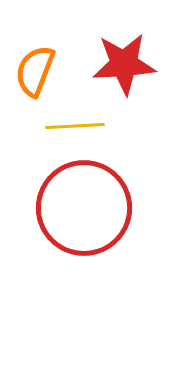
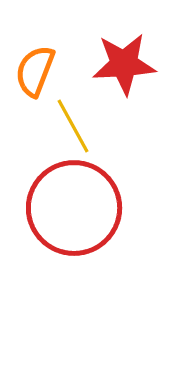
yellow line: moved 2 px left; rotated 64 degrees clockwise
red circle: moved 10 px left
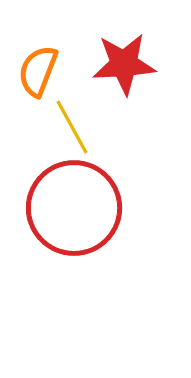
orange semicircle: moved 3 px right
yellow line: moved 1 px left, 1 px down
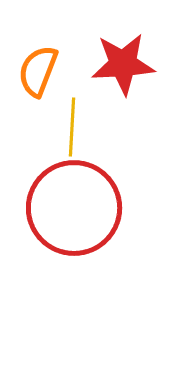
red star: moved 1 px left
yellow line: rotated 32 degrees clockwise
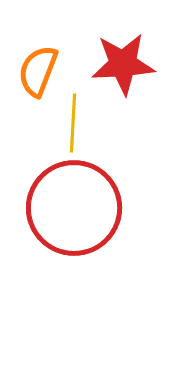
yellow line: moved 1 px right, 4 px up
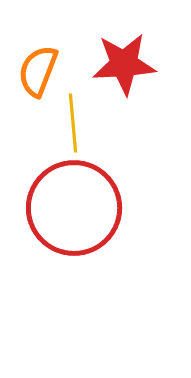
red star: moved 1 px right
yellow line: rotated 8 degrees counterclockwise
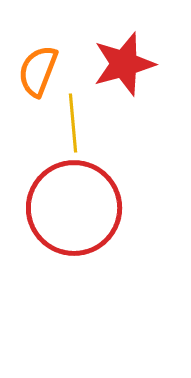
red star: rotated 12 degrees counterclockwise
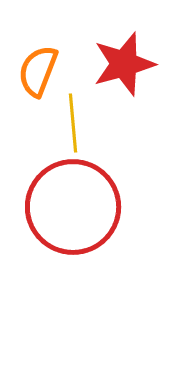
red circle: moved 1 px left, 1 px up
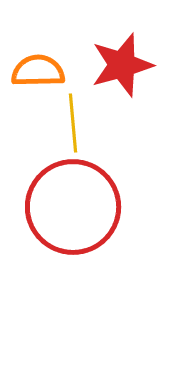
red star: moved 2 px left, 1 px down
orange semicircle: rotated 68 degrees clockwise
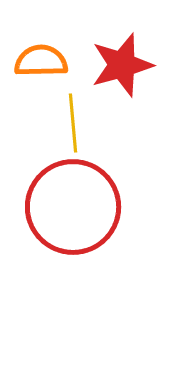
orange semicircle: moved 3 px right, 10 px up
